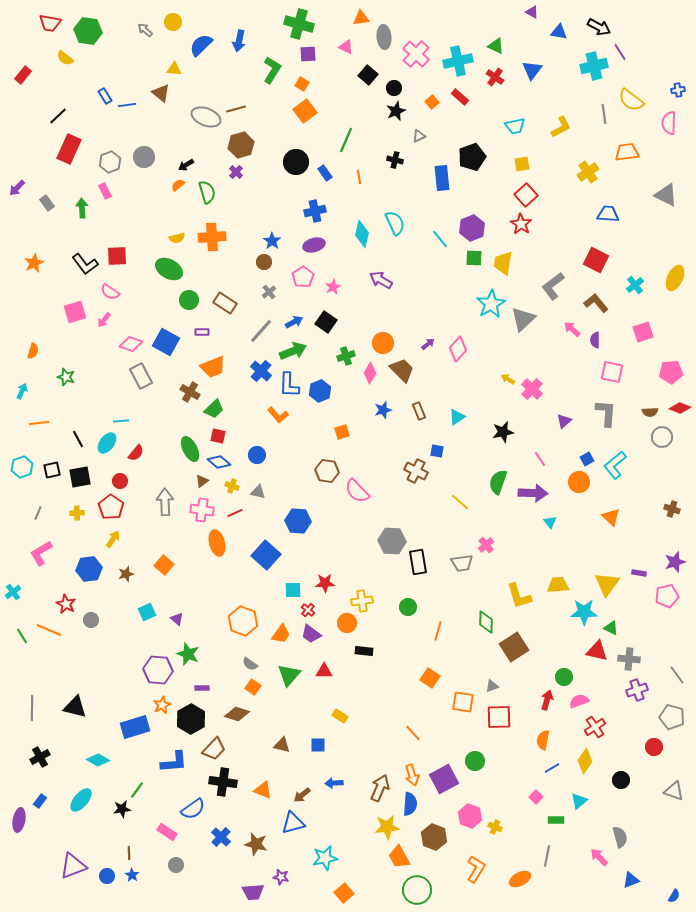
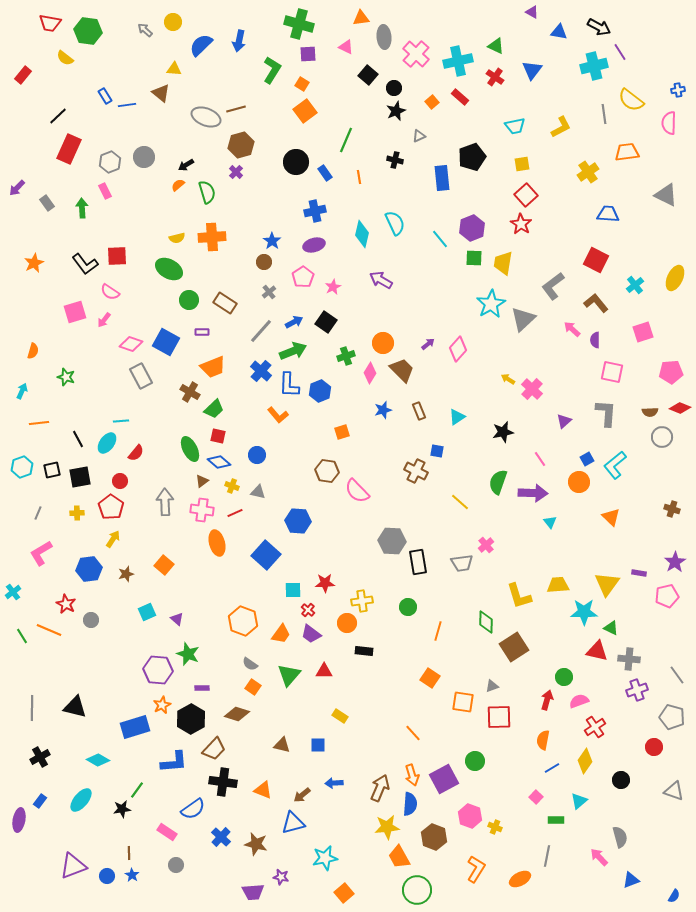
purple star at (675, 562): rotated 15 degrees counterclockwise
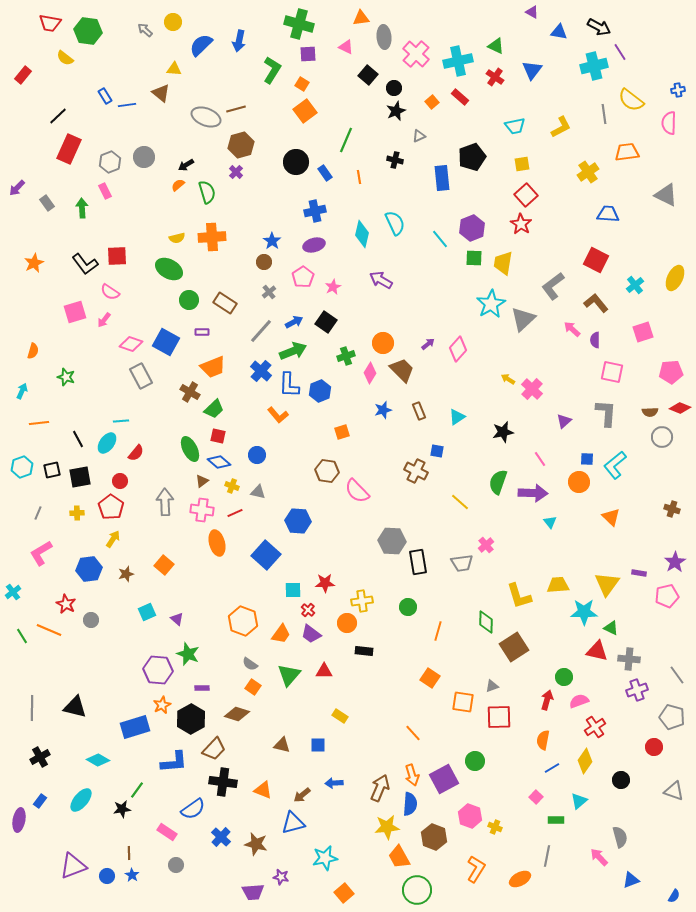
blue square at (587, 459): rotated 32 degrees clockwise
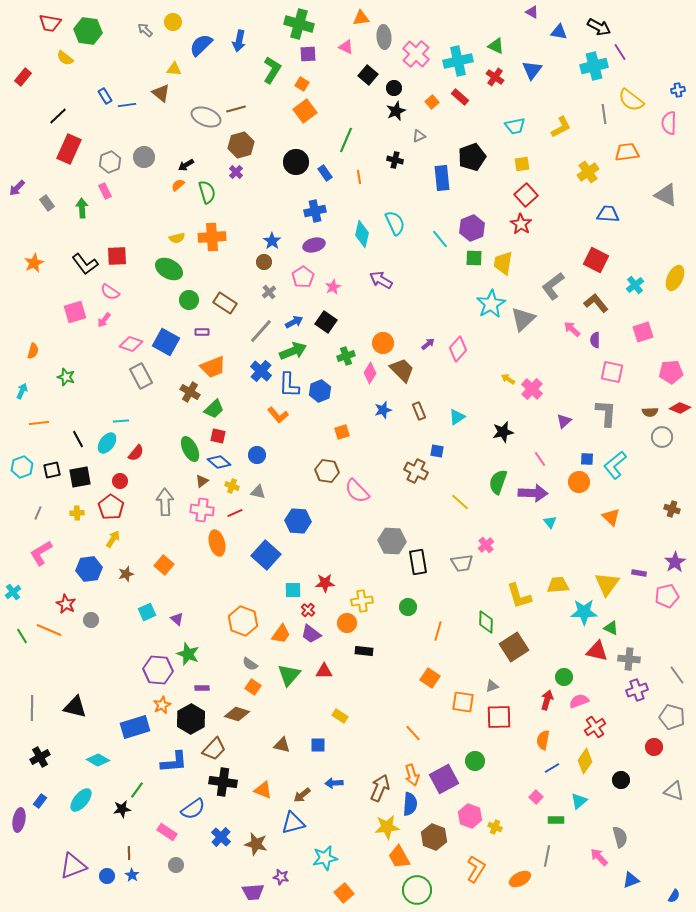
red rectangle at (23, 75): moved 2 px down
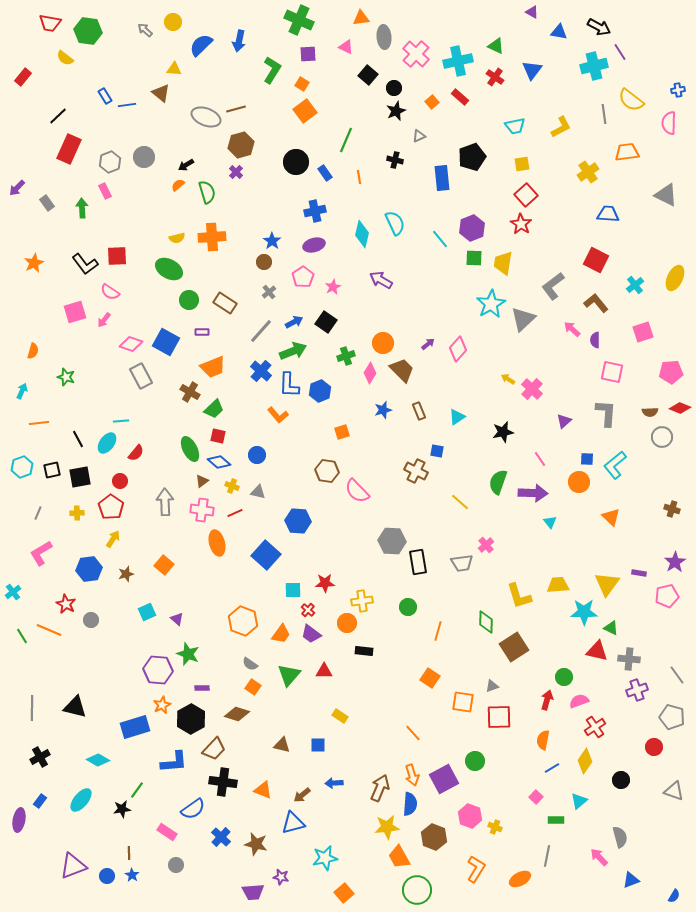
green cross at (299, 24): moved 4 px up; rotated 8 degrees clockwise
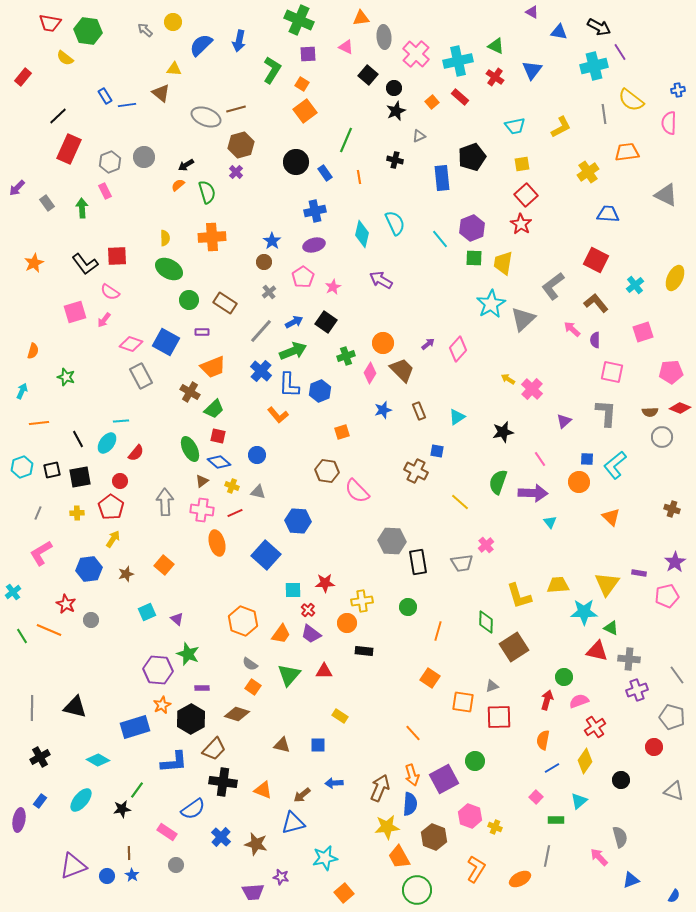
yellow semicircle at (177, 238): moved 12 px left; rotated 77 degrees counterclockwise
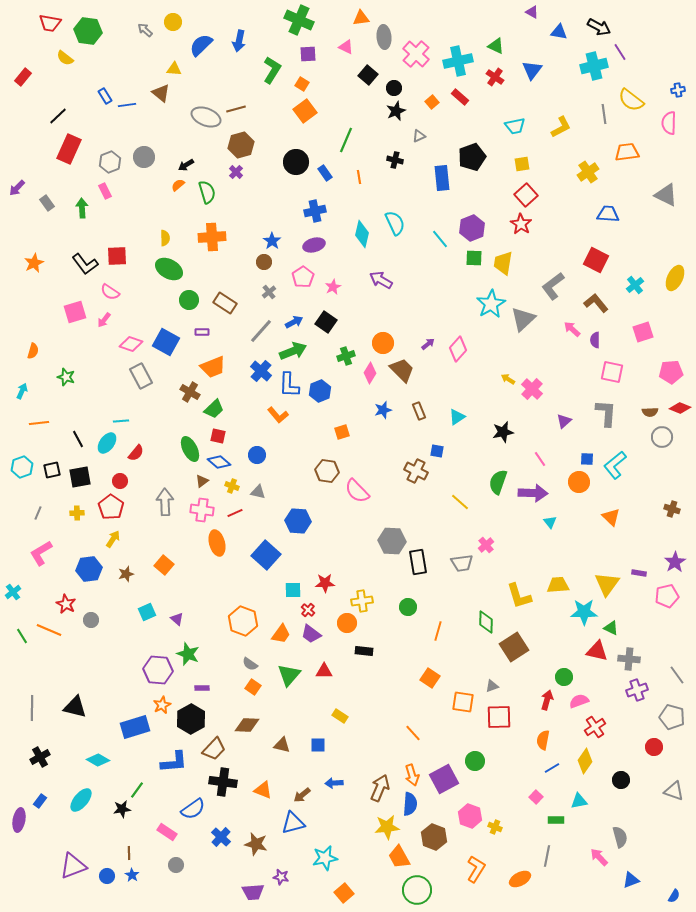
brown diamond at (237, 714): moved 10 px right, 11 px down; rotated 15 degrees counterclockwise
cyan triangle at (579, 801): rotated 30 degrees clockwise
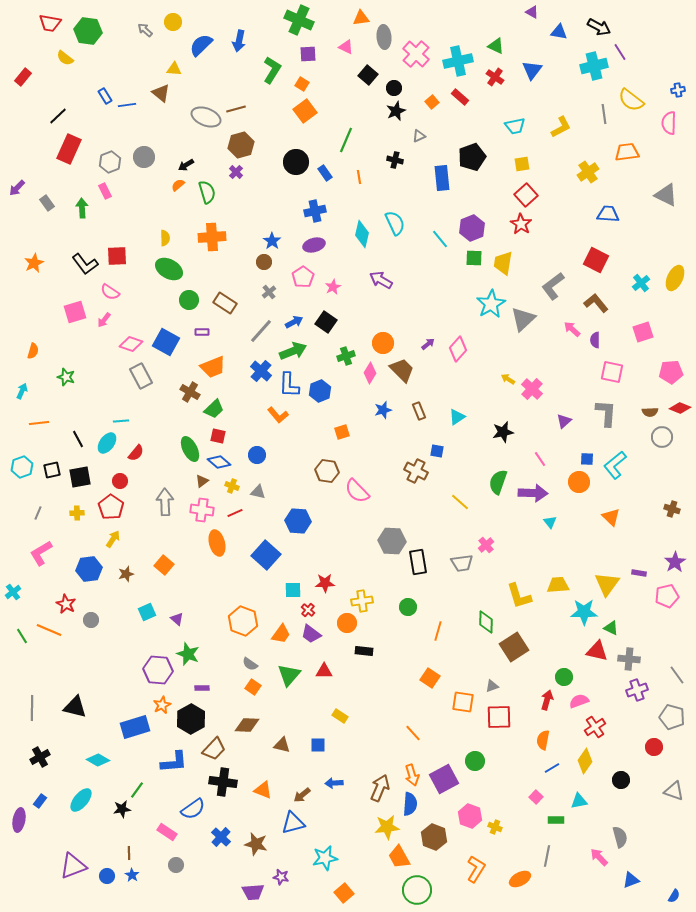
cyan cross at (635, 285): moved 6 px right, 2 px up
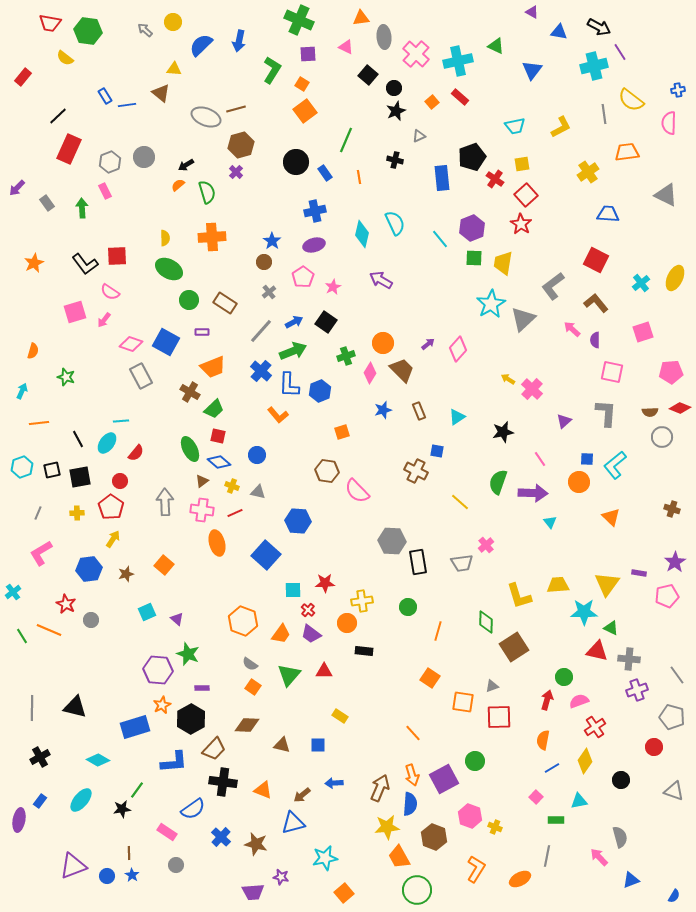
red cross at (495, 77): moved 102 px down
